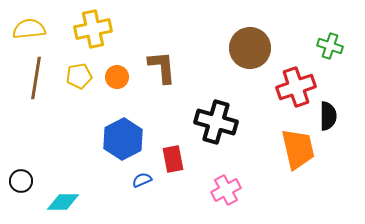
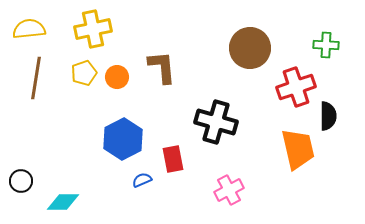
green cross: moved 4 px left, 1 px up; rotated 15 degrees counterclockwise
yellow pentagon: moved 5 px right, 3 px up; rotated 10 degrees counterclockwise
pink cross: moved 3 px right
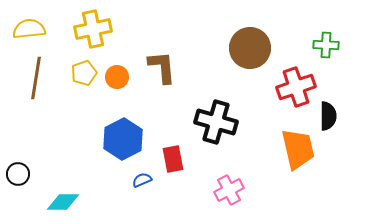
black circle: moved 3 px left, 7 px up
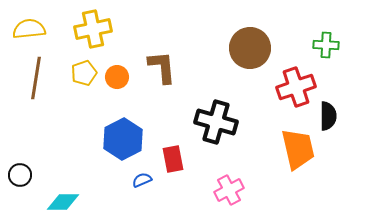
black circle: moved 2 px right, 1 px down
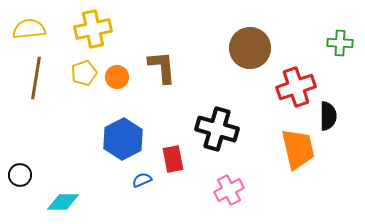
green cross: moved 14 px right, 2 px up
black cross: moved 1 px right, 7 px down
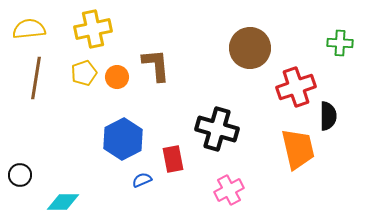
brown L-shape: moved 6 px left, 2 px up
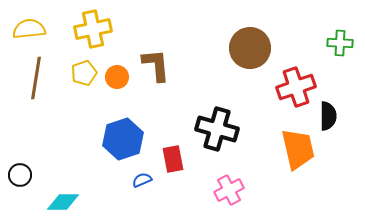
blue hexagon: rotated 9 degrees clockwise
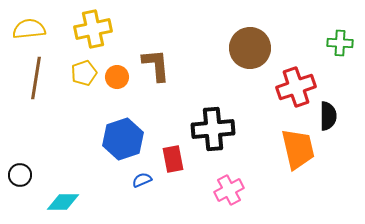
black cross: moved 4 px left; rotated 21 degrees counterclockwise
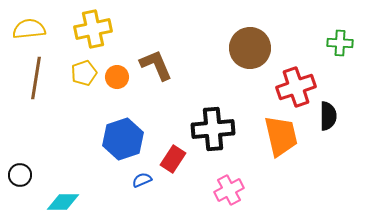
brown L-shape: rotated 18 degrees counterclockwise
orange trapezoid: moved 17 px left, 13 px up
red rectangle: rotated 44 degrees clockwise
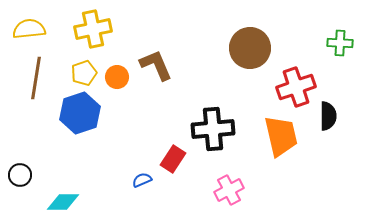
blue hexagon: moved 43 px left, 26 px up
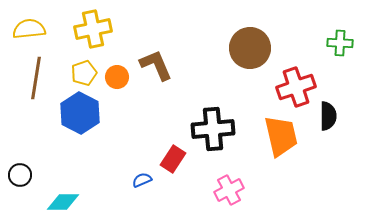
blue hexagon: rotated 15 degrees counterclockwise
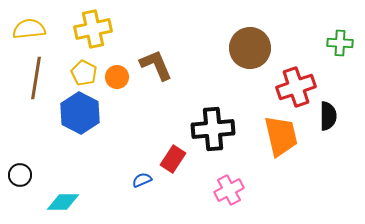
yellow pentagon: rotated 25 degrees counterclockwise
